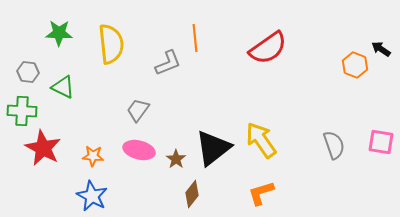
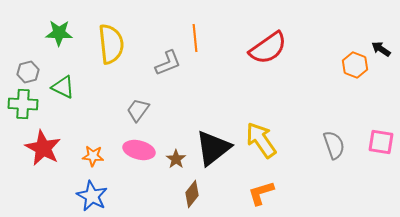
gray hexagon: rotated 20 degrees counterclockwise
green cross: moved 1 px right, 7 px up
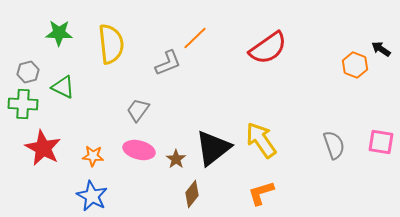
orange line: rotated 52 degrees clockwise
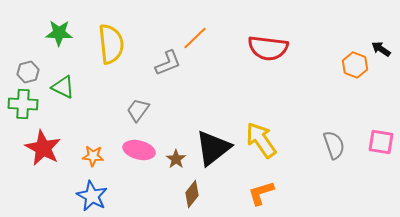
red semicircle: rotated 42 degrees clockwise
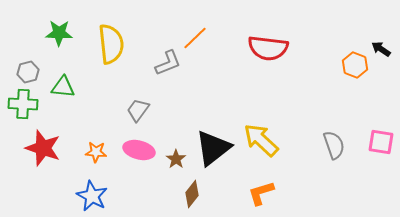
green triangle: rotated 20 degrees counterclockwise
yellow arrow: rotated 12 degrees counterclockwise
red star: rotated 9 degrees counterclockwise
orange star: moved 3 px right, 4 px up
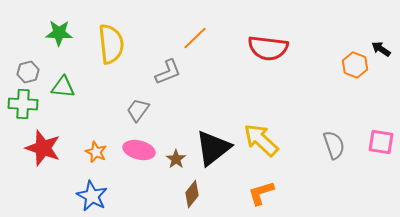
gray L-shape: moved 9 px down
orange star: rotated 20 degrees clockwise
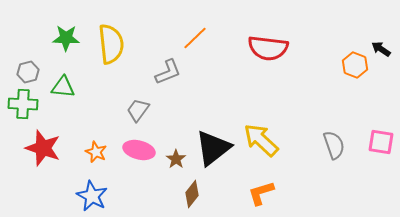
green star: moved 7 px right, 5 px down
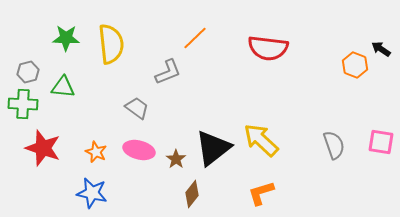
gray trapezoid: moved 1 px left, 2 px up; rotated 90 degrees clockwise
blue star: moved 3 px up; rotated 16 degrees counterclockwise
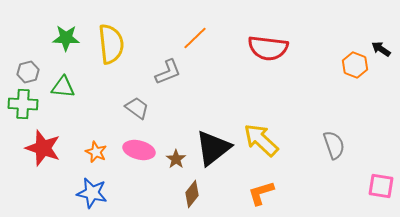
pink square: moved 44 px down
